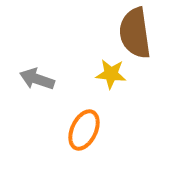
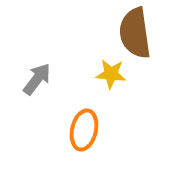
gray arrow: rotated 108 degrees clockwise
orange ellipse: rotated 12 degrees counterclockwise
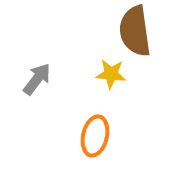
brown semicircle: moved 2 px up
orange ellipse: moved 11 px right, 6 px down
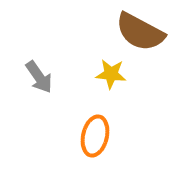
brown semicircle: moved 5 px right, 1 px down; rotated 54 degrees counterclockwise
gray arrow: moved 2 px right, 2 px up; rotated 108 degrees clockwise
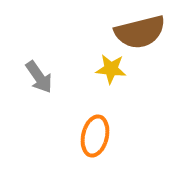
brown semicircle: rotated 42 degrees counterclockwise
yellow star: moved 5 px up
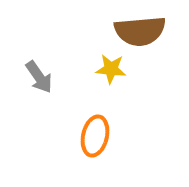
brown semicircle: moved 1 px up; rotated 9 degrees clockwise
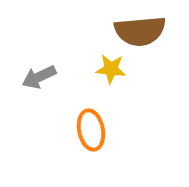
gray arrow: rotated 100 degrees clockwise
orange ellipse: moved 4 px left, 6 px up; rotated 24 degrees counterclockwise
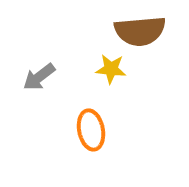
gray arrow: rotated 12 degrees counterclockwise
